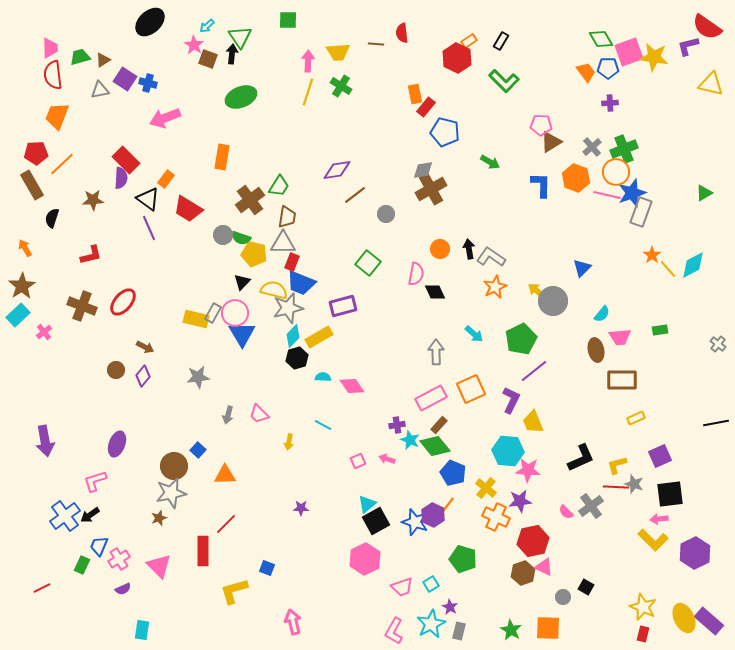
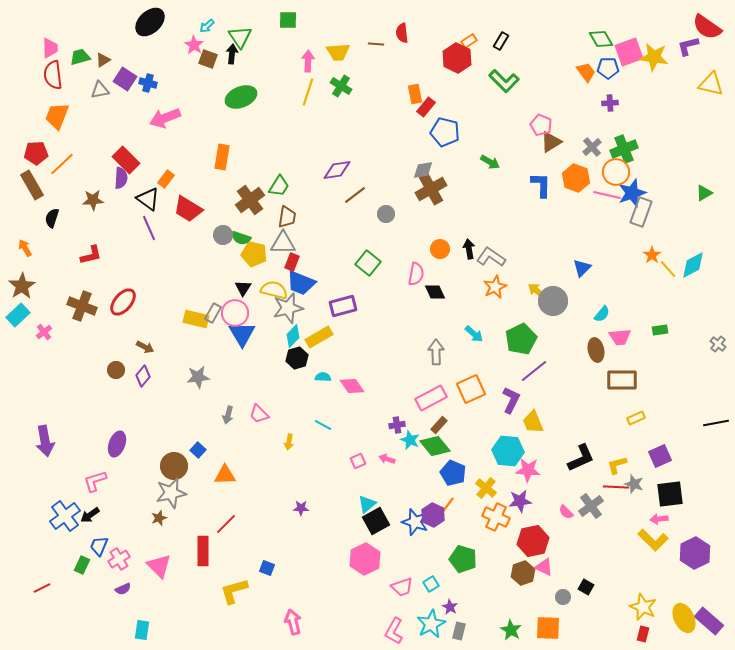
pink pentagon at (541, 125): rotated 20 degrees clockwise
black triangle at (242, 282): moved 1 px right, 6 px down; rotated 12 degrees counterclockwise
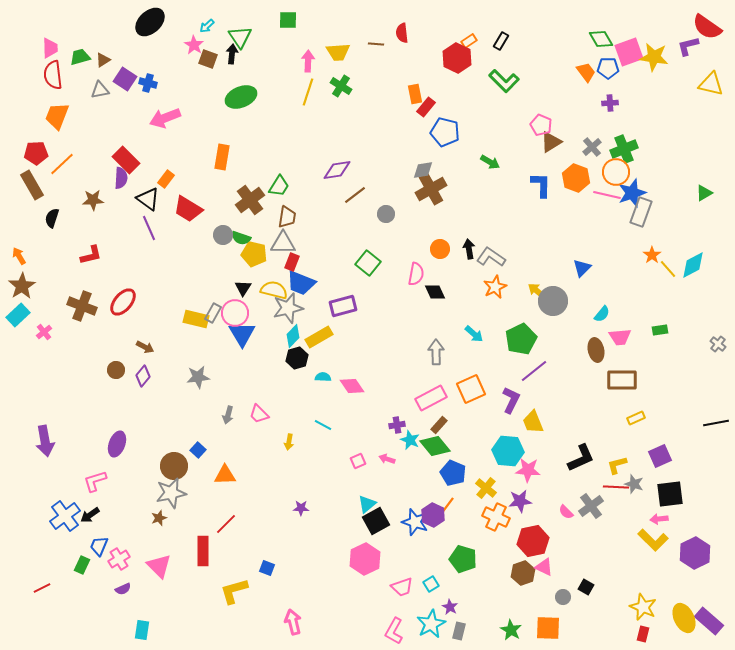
orange arrow at (25, 248): moved 6 px left, 8 px down
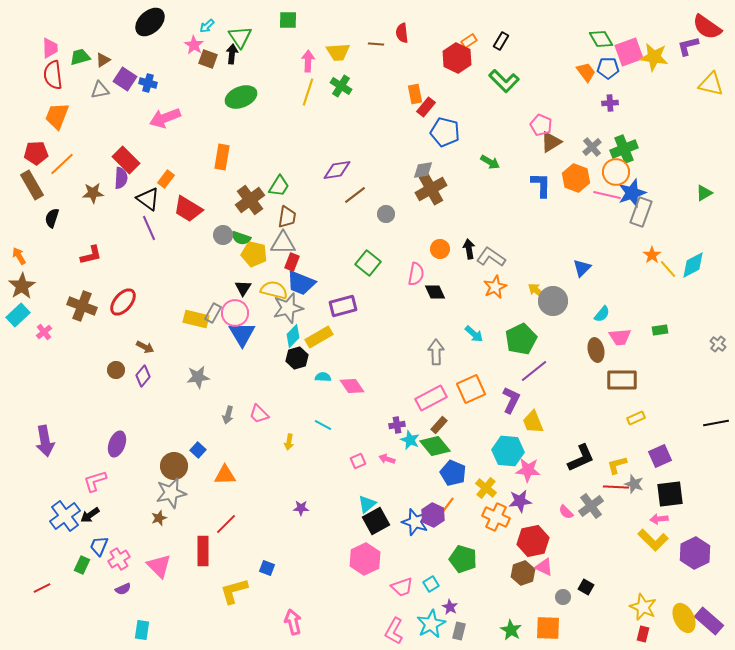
brown star at (93, 200): moved 7 px up
